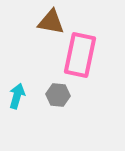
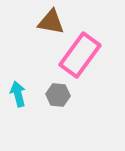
pink rectangle: rotated 24 degrees clockwise
cyan arrow: moved 1 px right, 2 px up; rotated 30 degrees counterclockwise
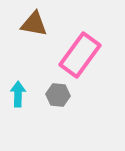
brown triangle: moved 17 px left, 2 px down
cyan arrow: rotated 15 degrees clockwise
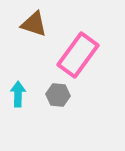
brown triangle: rotated 8 degrees clockwise
pink rectangle: moved 2 px left
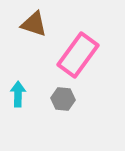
gray hexagon: moved 5 px right, 4 px down
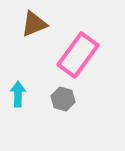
brown triangle: rotated 40 degrees counterclockwise
gray hexagon: rotated 10 degrees clockwise
